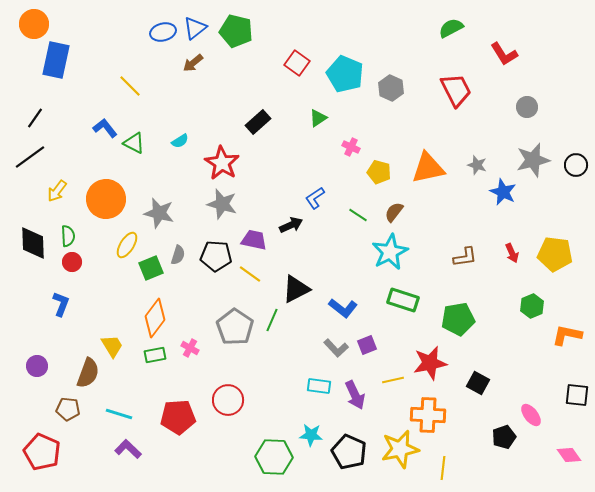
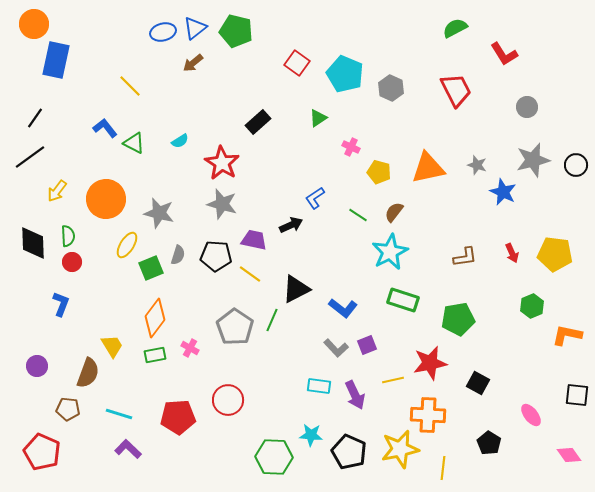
green semicircle at (451, 28): moved 4 px right
black pentagon at (504, 437): moved 15 px left, 6 px down; rotated 20 degrees counterclockwise
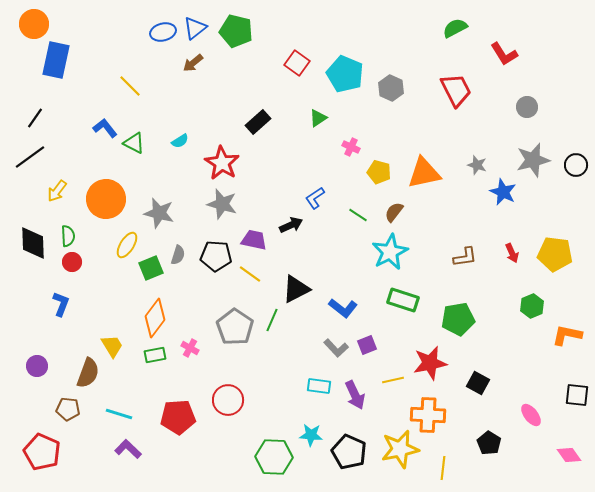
orange triangle at (428, 168): moved 4 px left, 5 px down
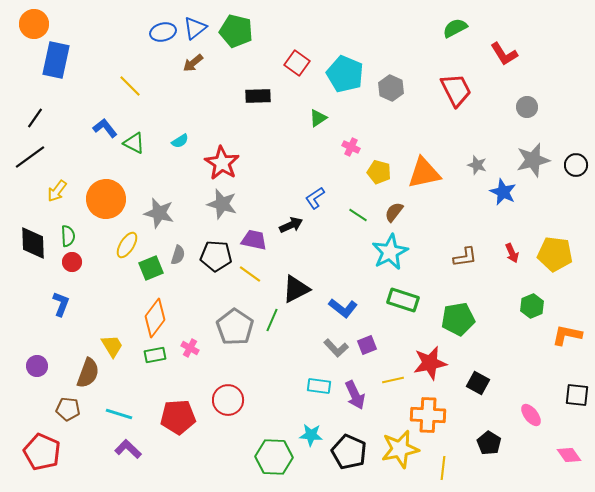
black rectangle at (258, 122): moved 26 px up; rotated 40 degrees clockwise
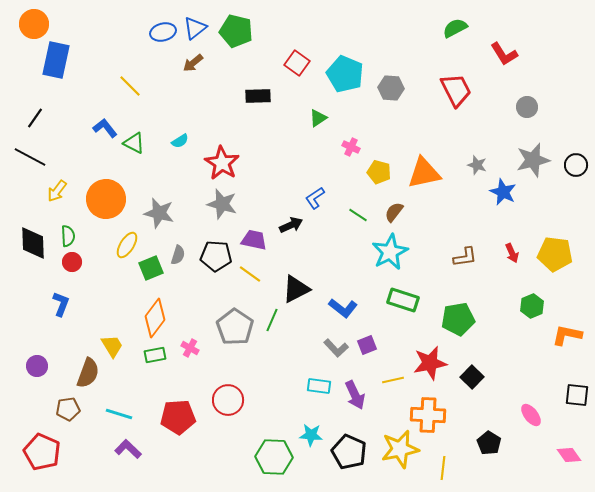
gray hexagon at (391, 88): rotated 20 degrees counterclockwise
black line at (30, 157): rotated 64 degrees clockwise
black square at (478, 383): moved 6 px left, 6 px up; rotated 15 degrees clockwise
brown pentagon at (68, 409): rotated 15 degrees counterclockwise
